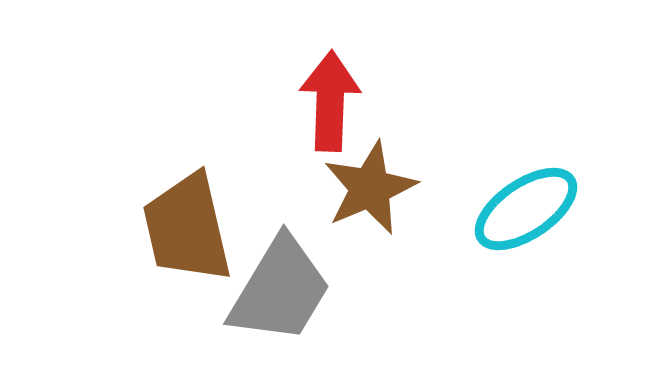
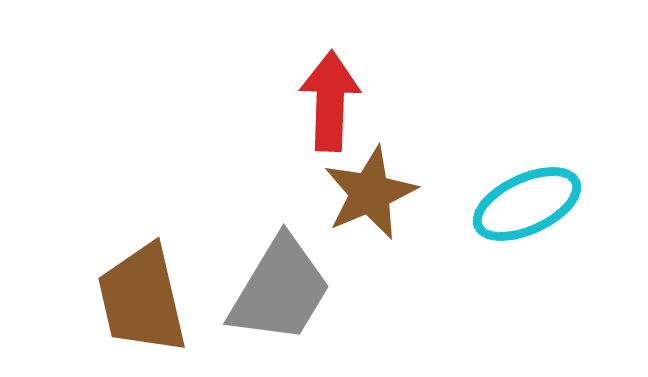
brown star: moved 5 px down
cyan ellipse: moved 1 px right, 5 px up; rotated 9 degrees clockwise
brown trapezoid: moved 45 px left, 71 px down
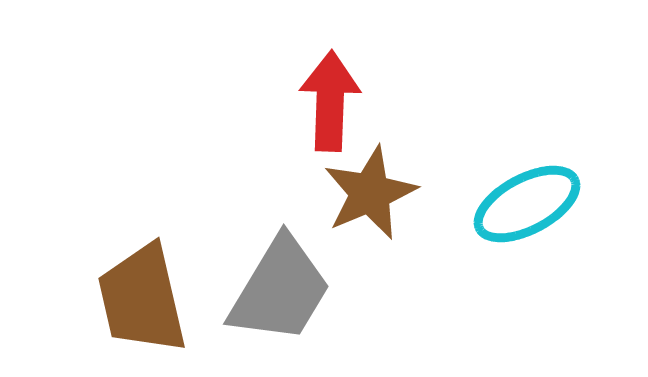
cyan ellipse: rotated 3 degrees counterclockwise
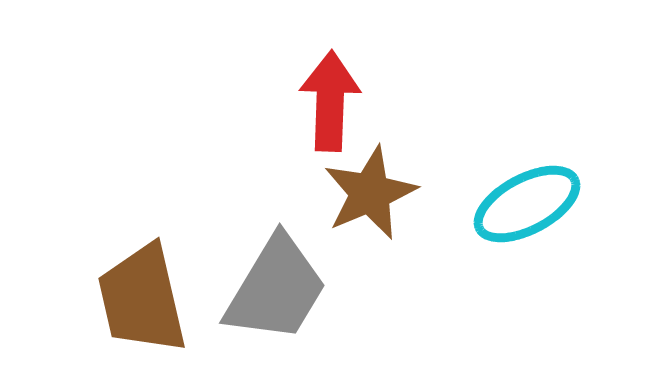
gray trapezoid: moved 4 px left, 1 px up
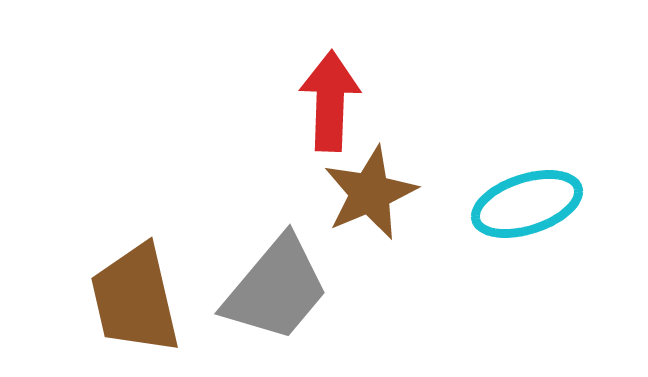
cyan ellipse: rotated 10 degrees clockwise
gray trapezoid: rotated 9 degrees clockwise
brown trapezoid: moved 7 px left
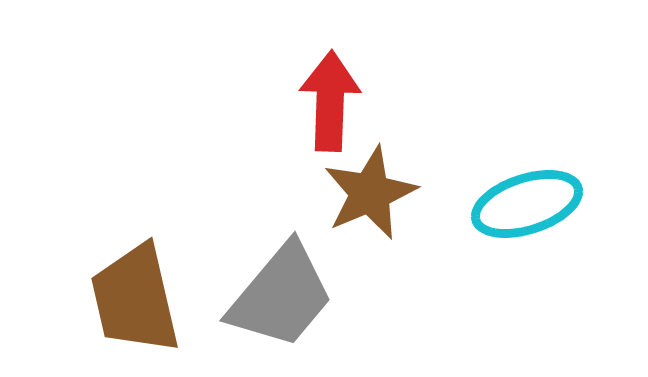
gray trapezoid: moved 5 px right, 7 px down
